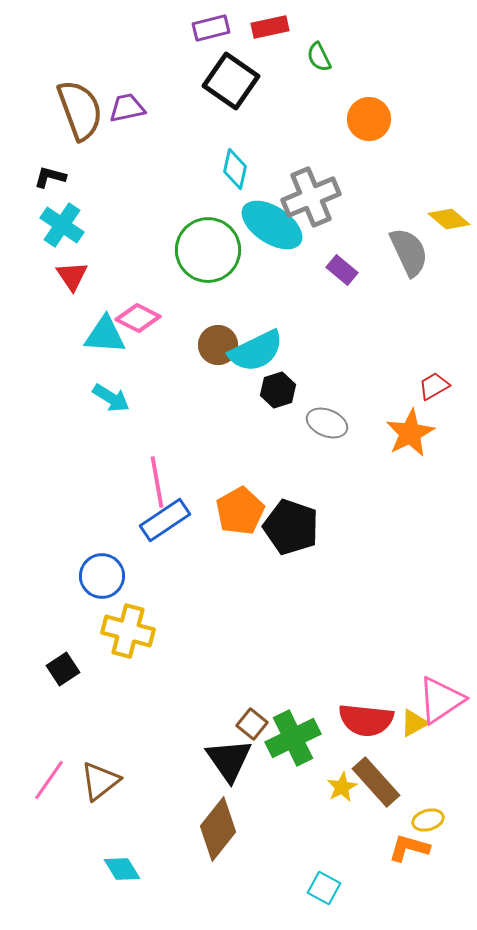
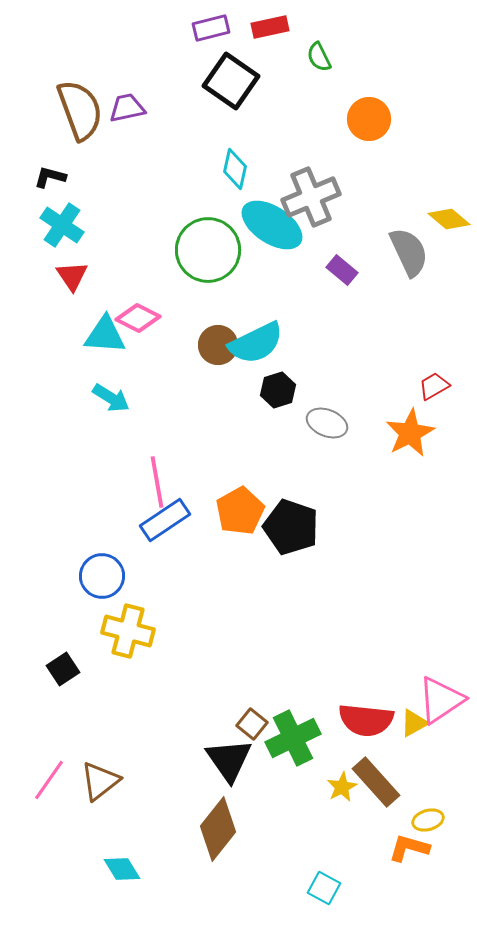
cyan semicircle at (256, 351): moved 8 px up
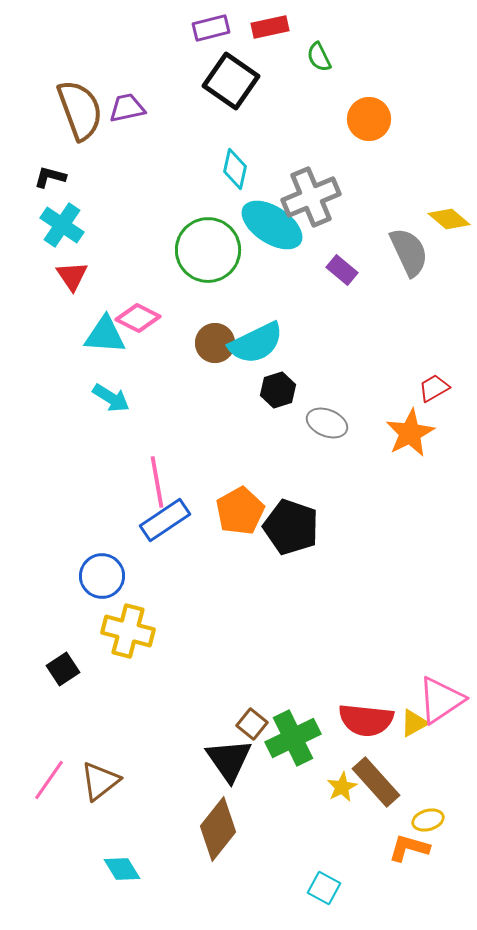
brown circle at (218, 345): moved 3 px left, 2 px up
red trapezoid at (434, 386): moved 2 px down
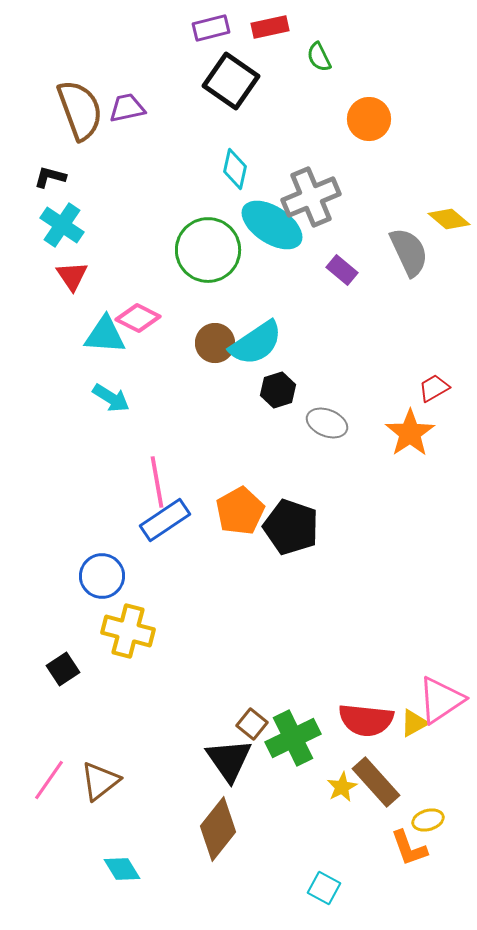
cyan semicircle at (256, 343): rotated 8 degrees counterclockwise
orange star at (410, 433): rotated 6 degrees counterclockwise
orange L-shape at (409, 848): rotated 126 degrees counterclockwise
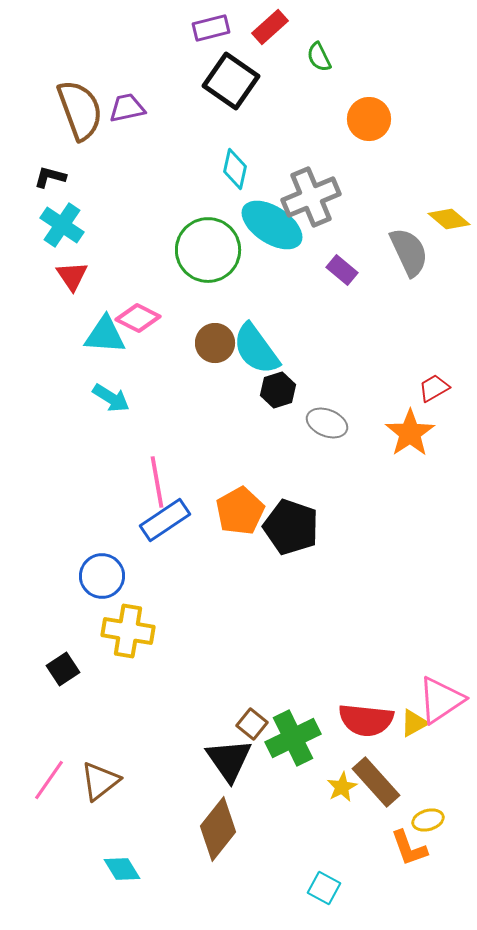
red rectangle at (270, 27): rotated 30 degrees counterclockwise
cyan semicircle at (256, 343): moved 6 px down; rotated 88 degrees clockwise
yellow cross at (128, 631): rotated 6 degrees counterclockwise
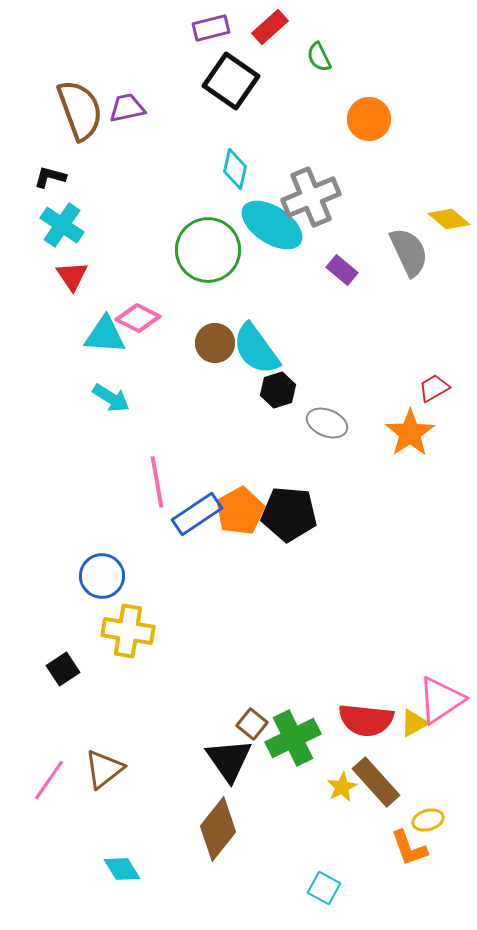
blue rectangle at (165, 520): moved 32 px right, 6 px up
black pentagon at (291, 527): moved 2 px left, 13 px up; rotated 14 degrees counterclockwise
brown triangle at (100, 781): moved 4 px right, 12 px up
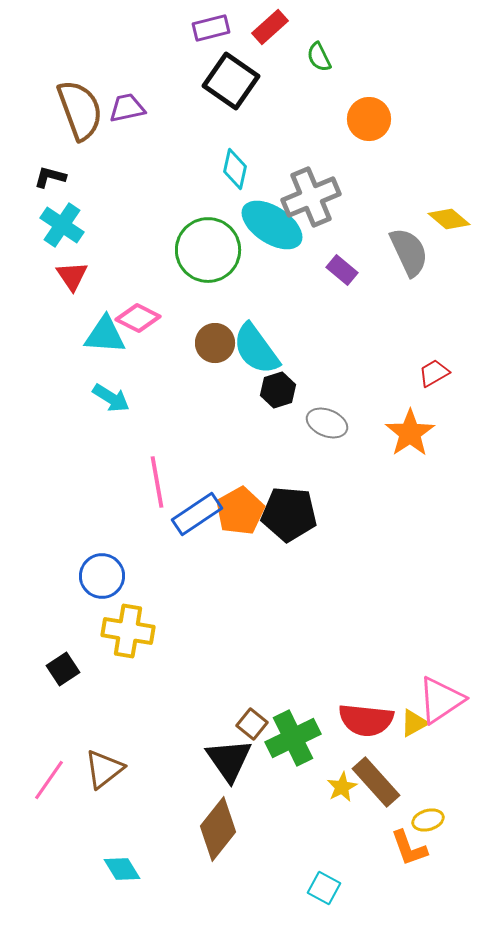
red trapezoid at (434, 388): moved 15 px up
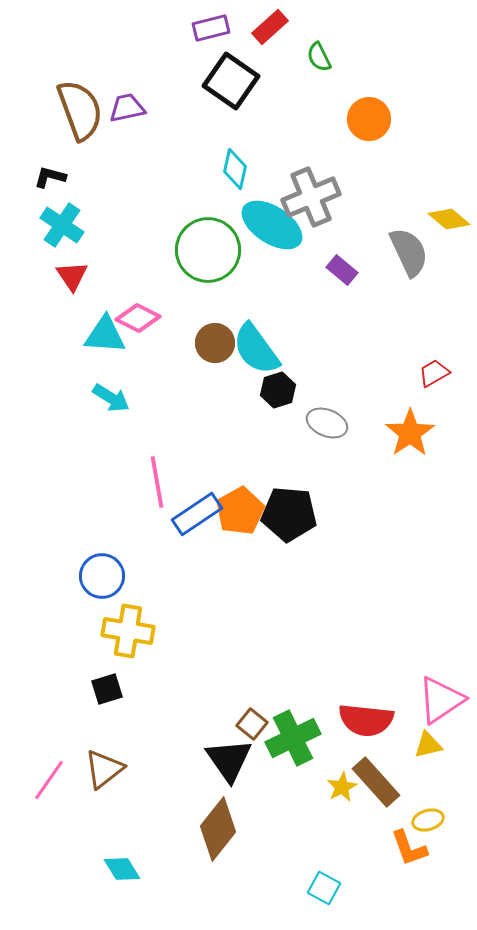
black square at (63, 669): moved 44 px right, 20 px down; rotated 16 degrees clockwise
yellow triangle at (414, 723): moved 14 px right, 22 px down; rotated 16 degrees clockwise
